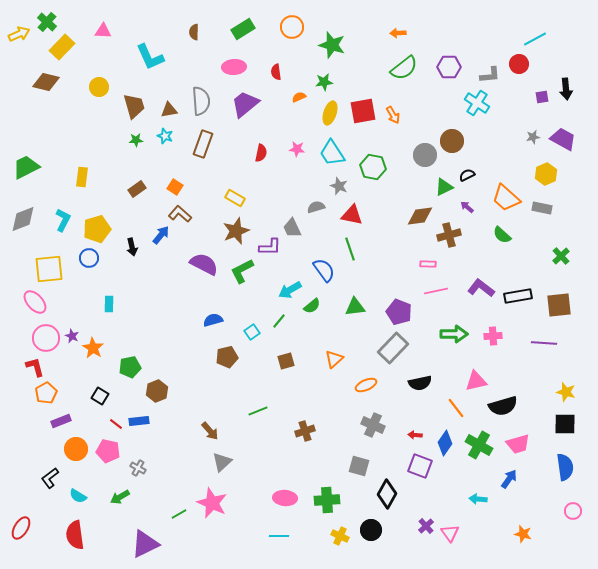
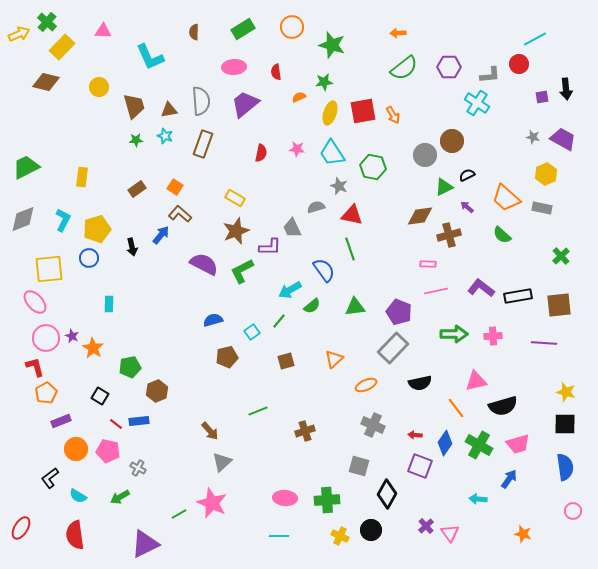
gray star at (533, 137): rotated 24 degrees clockwise
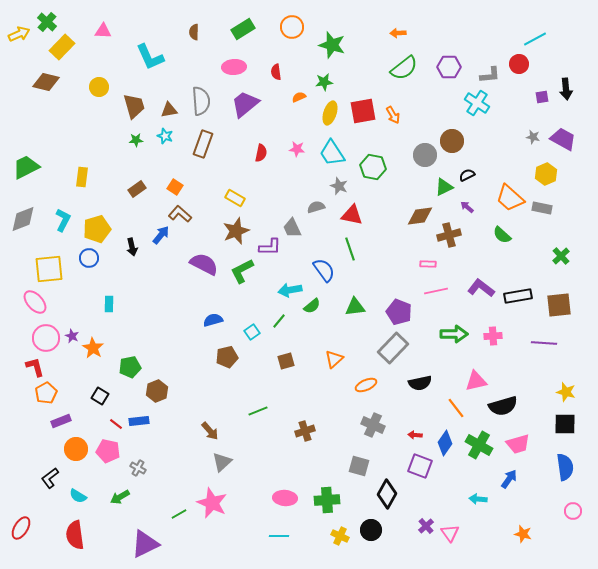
orange trapezoid at (506, 198): moved 4 px right
cyan arrow at (290, 290): rotated 20 degrees clockwise
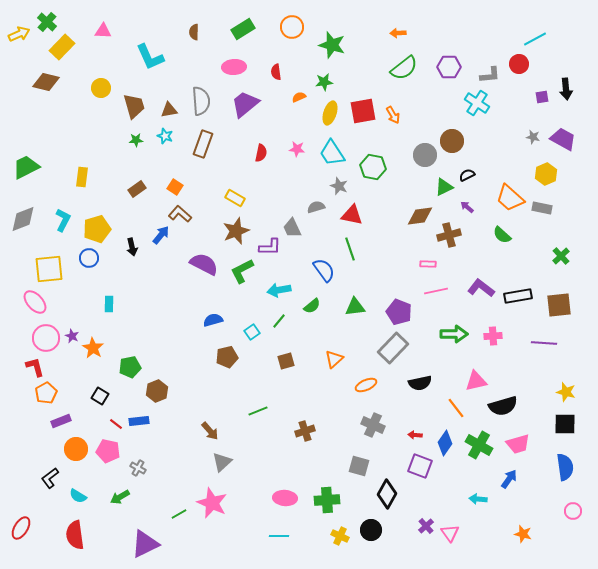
yellow circle at (99, 87): moved 2 px right, 1 px down
cyan arrow at (290, 290): moved 11 px left
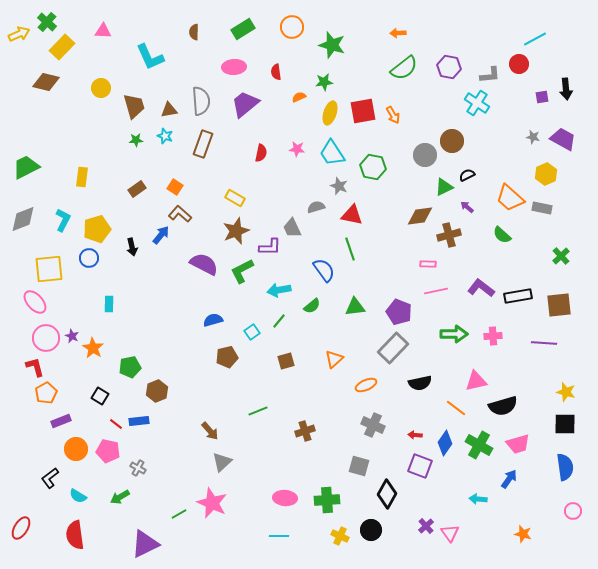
purple hexagon at (449, 67): rotated 10 degrees clockwise
orange line at (456, 408): rotated 15 degrees counterclockwise
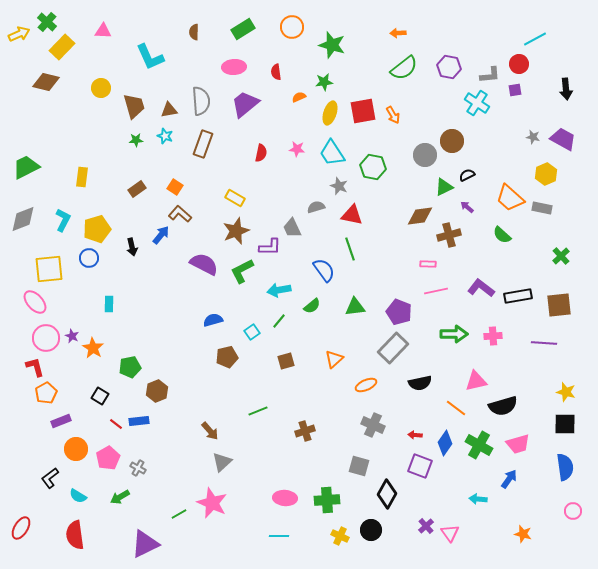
purple square at (542, 97): moved 27 px left, 7 px up
pink pentagon at (108, 451): moved 7 px down; rotated 30 degrees clockwise
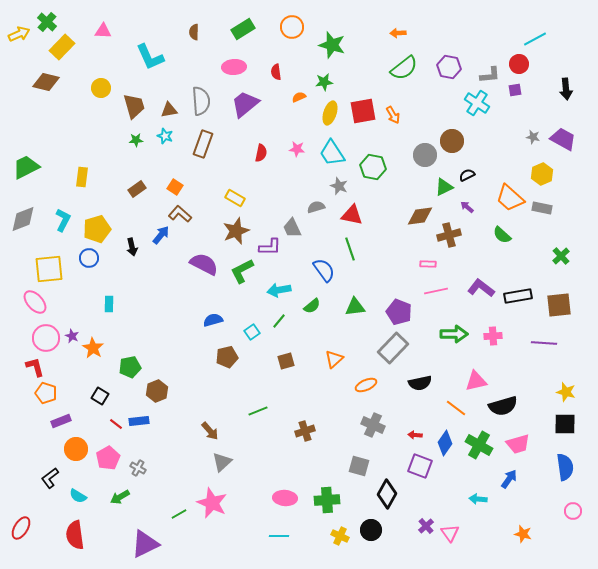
yellow hexagon at (546, 174): moved 4 px left
orange pentagon at (46, 393): rotated 25 degrees counterclockwise
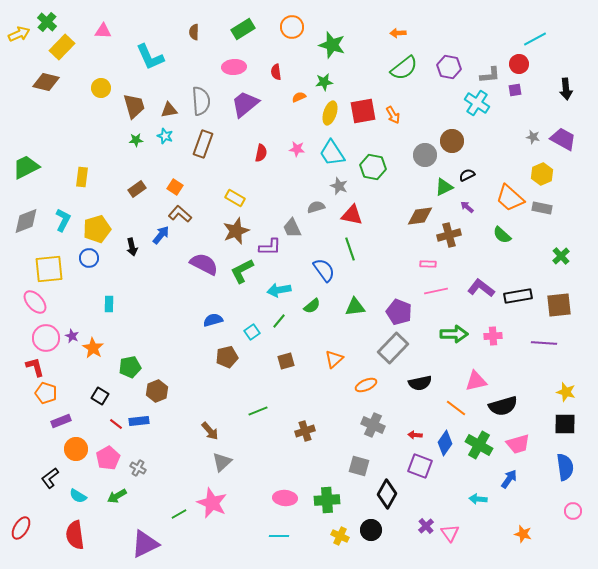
gray diamond at (23, 219): moved 3 px right, 2 px down
green arrow at (120, 497): moved 3 px left, 1 px up
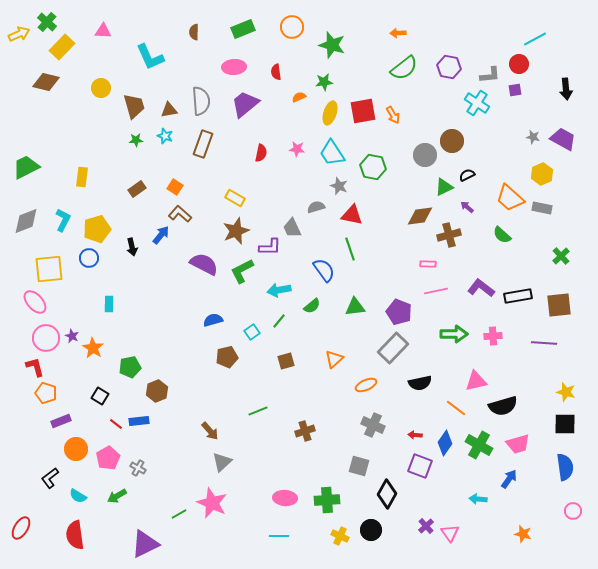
green rectangle at (243, 29): rotated 10 degrees clockwise
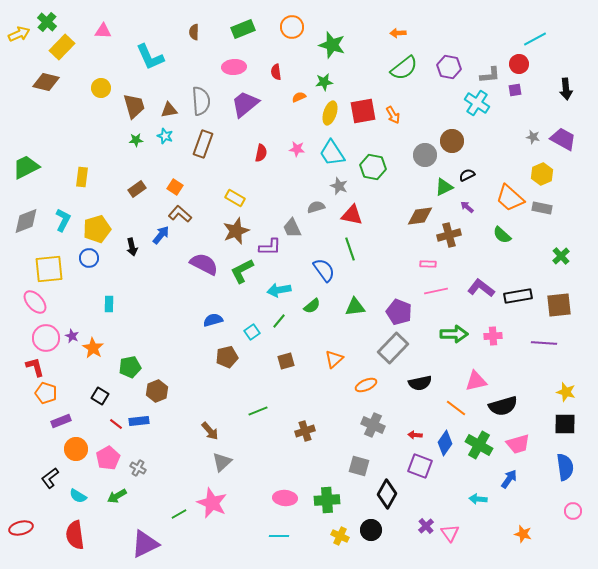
red ellipse at (21, 528): rotated 45 degrees clockwise
